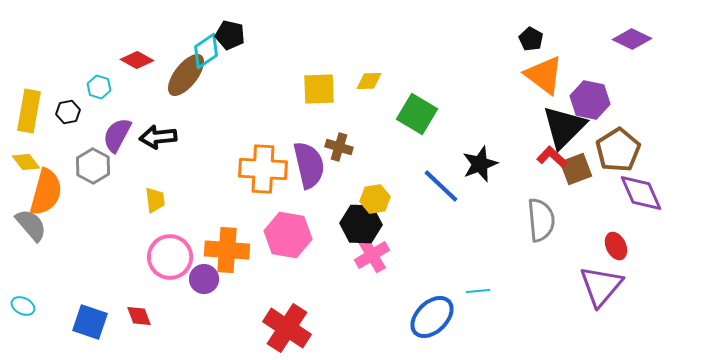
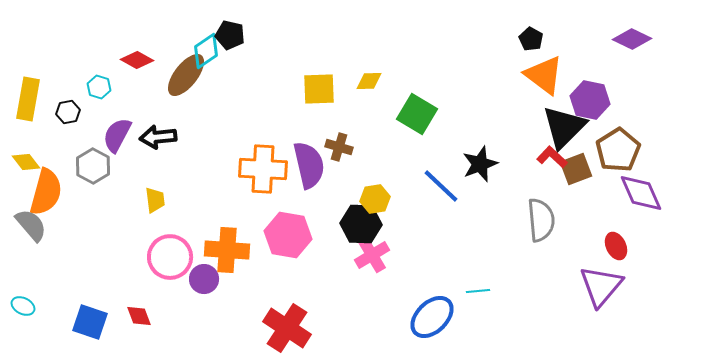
yellow rectangle at (29, 111): moved 1 px left, 12 px up
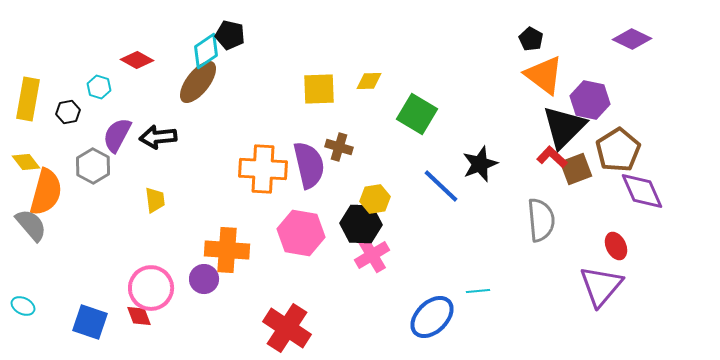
brown ellipse at (186, 75): moved 12 px right, 7 px down
purple diamond at (641, 193): moved 1 px right, 2 px up
pink hexagon at (288, 235): moved 13 px right, 2 px up
pink circle at (170, 257): moved 19 px left, 31 px down
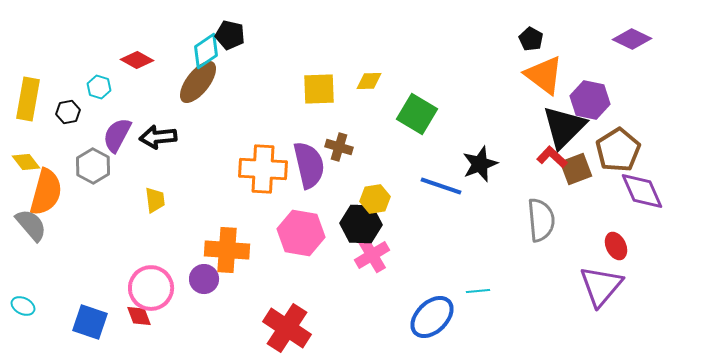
blue line at (441, 186): rotated 24 degrees counterclockwise
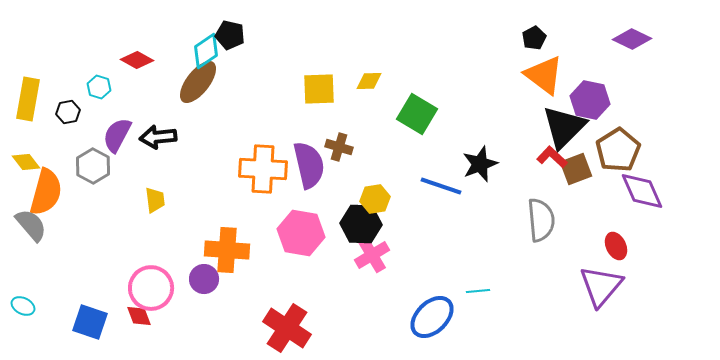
black pentagon at (531, 39): moved 3 px right, 1 px up; rotated 15 degrees clockwise
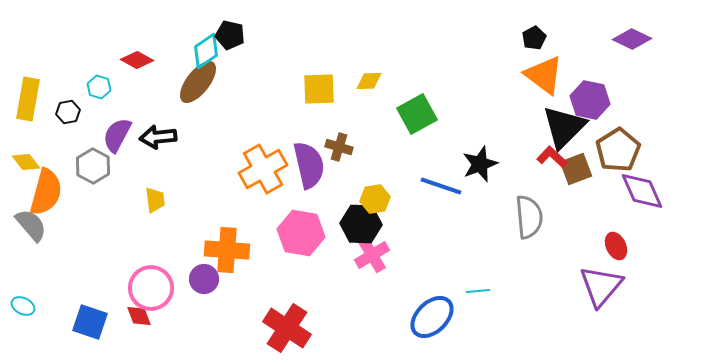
green square at (417, 114): rotated 30 degrees clockwise
orange cross at (263, 169): rotated 33 degrees counterclockwise
gray semicircle at (541, 220): moved 12 px left, 3 px up
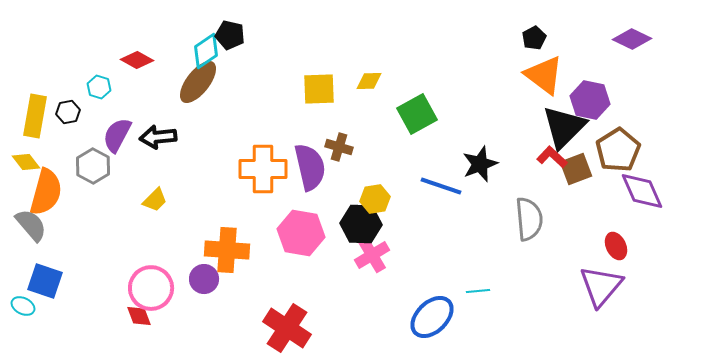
yellow rectangle at (28, 99): moved 7 px right, 17 px down
purple semicircle at (309, 165): moved 1 px right, 2 px down
orange cross at (263, 169): rotated 30 degrees clockwise
yellow trapezoid at (155, 200): rotated 52 degrees clockwise
gray semicircle at (529, 217): moved 2 px down
blue square at (90, 322): moved 45 px left, 41 px up
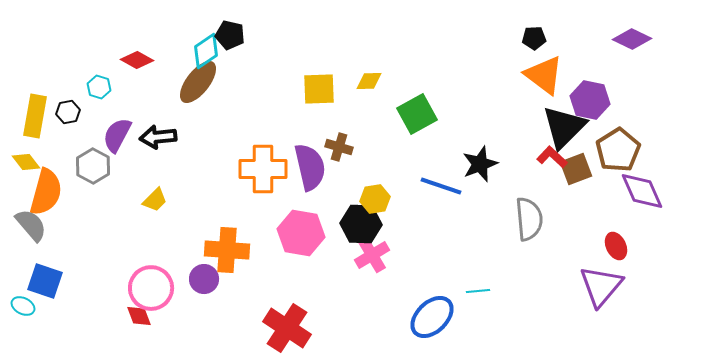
black pentagon at (534, 38): rotated 25 degrees clockwise
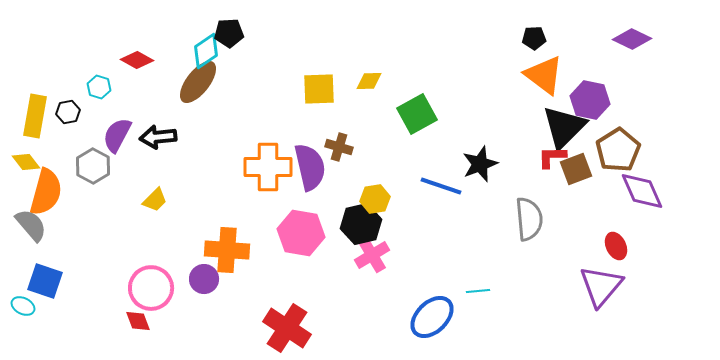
black pentagon at (230, 35): moved 1 px left, 2 px up; rotated 16 degrees counterclockwise
red L-shape at (552, 157): rotated 44 degrees counterclockwise
orange cross at (263, 169): moved 5 px right, 2 px up
black hexagon at (361, 224): rotated 15 degrees counterclockwise
red diamond at (139, 316): moved 1 px left, 5 px down
